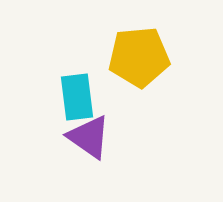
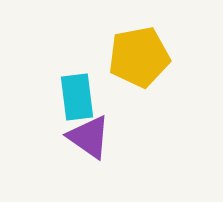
yellow pentagon: rotated 6 degrees counterclockwise
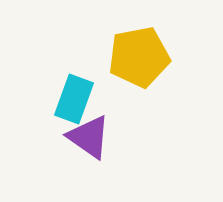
cyan rectangle: moved 3 px left, 2 px down; rotated 27 degrees clockwise
